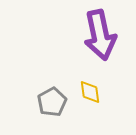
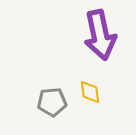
gray pentagon: rotated 24 degrees clockwise
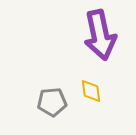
yellow diamond: moved 1 px right, 1 px up
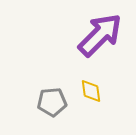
purple arrow: rotated 123 degrees counterclockwise
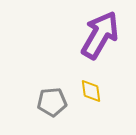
purple arrow: rotated 15 degrees counterclockwise
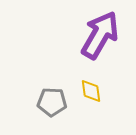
gray pentagon: rotated 8 degrees clockwise
